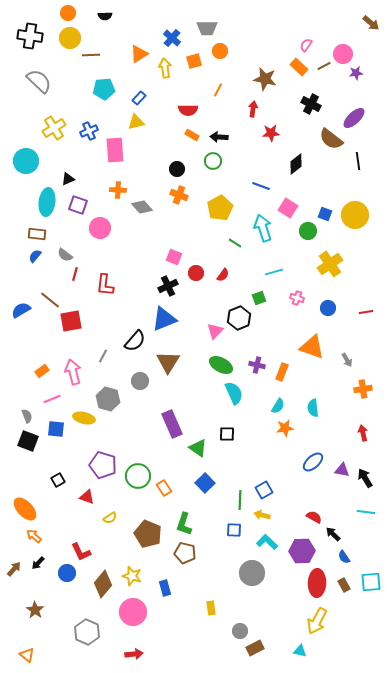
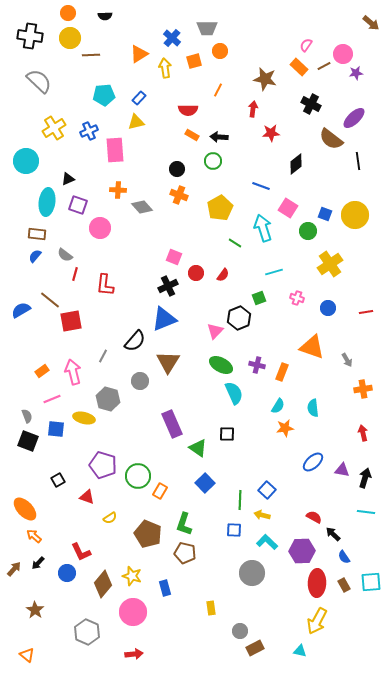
cyan pentagon at (104, 89): moved 6 px down
black arrow at (365, 478): rotated 48 degrees clockwise
orange rectangle at (164, 488): moved 4 px left, 3 px down; rotated 63 degrees clockwise
blue square at (264, 490): moved 3 px right; rotated 18 degrees counterclockwise
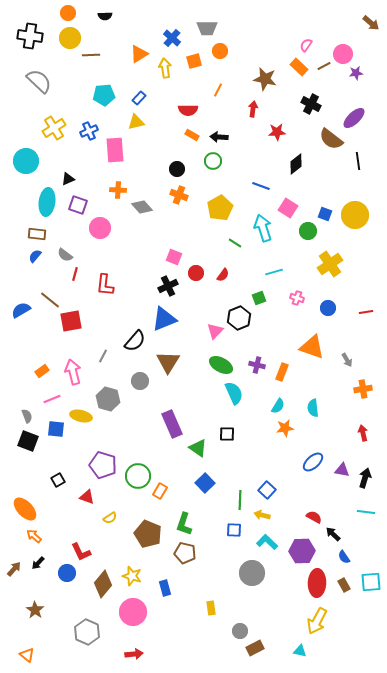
red star at (271, 133): moved 6 px right, 1 px up
yellow ellipse at (84, 418): moved 3 px left, 2 px up
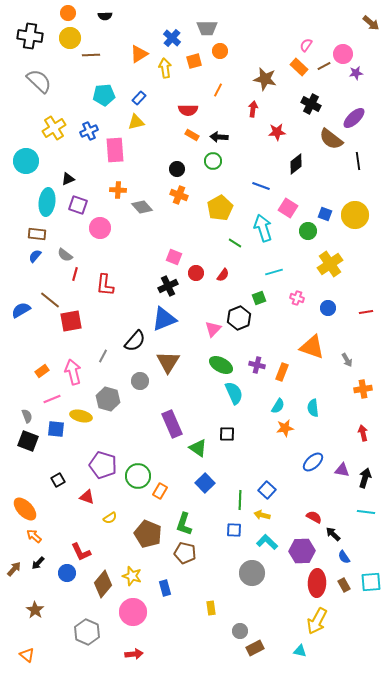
pink triangle at (215, 331): moved 2 px left, 2 px up
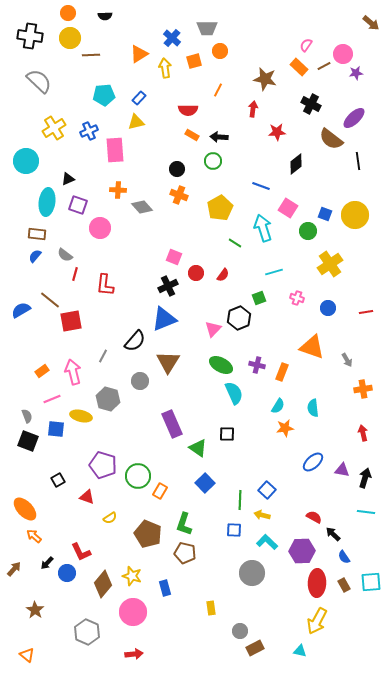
black arrow at (38, 563): moved 9 px right
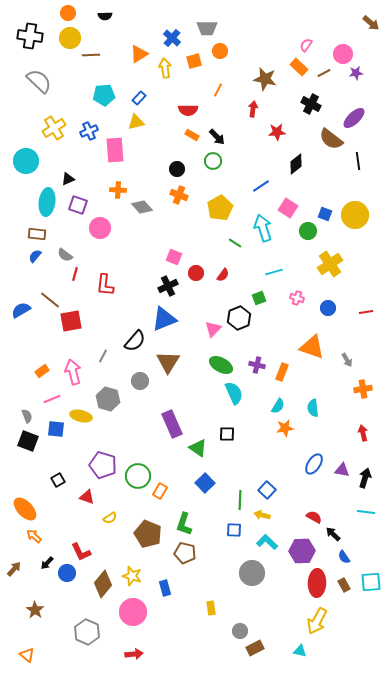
brown line at (324, 66): moved 7 px down
black arrow at (219, 137): moved 2 px left; rotated 138 degrees counterclockwise
blue line at (261, 186): rotated 54 degrees counterclockwise
blue ellipse at (313, 462): moved 1 px right, 2 px down; rotated 15 degrees counterclockwise
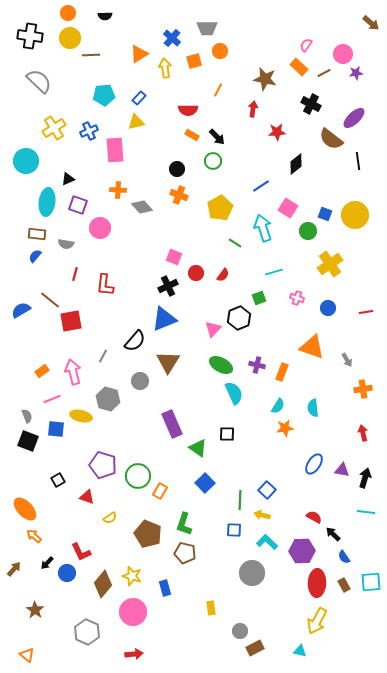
gray semicircle at (65, 255): moved 1 px right, 11 px up; rotated 28 degrees counterclockwise
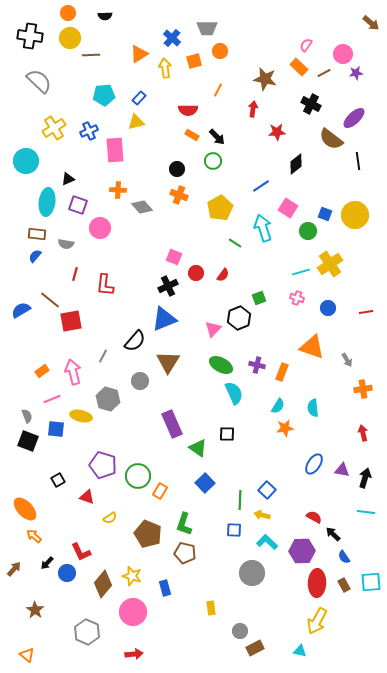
cyan line at (274, 272): moved 27 px right
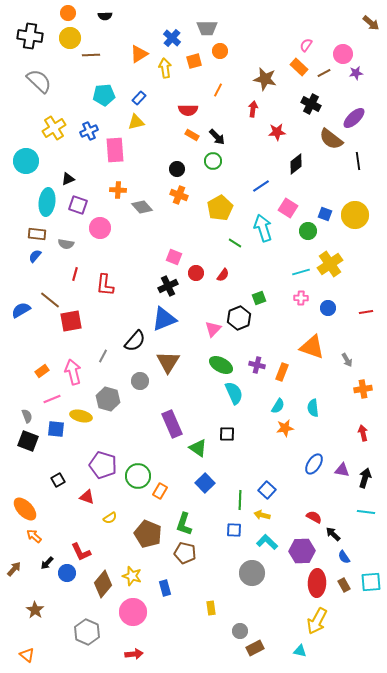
pink cross at (297, 298): moved 4 px right; rotated 16 degrees counterclockwise
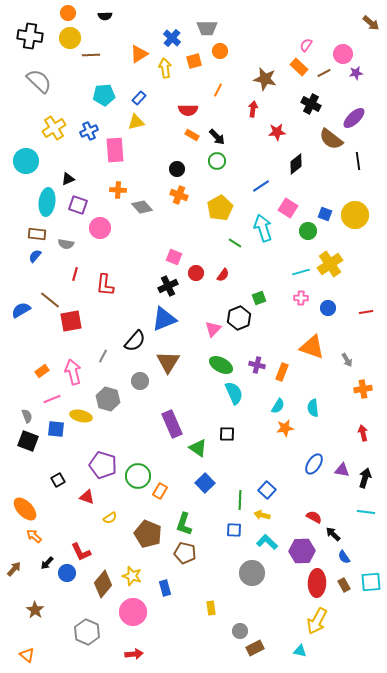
green circle at (213, 161): moved 4 px right
